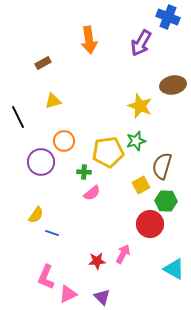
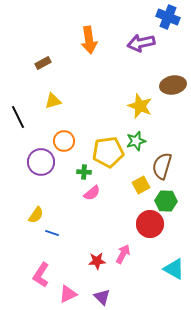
purple arrow: rotated 48 degrees clockwise
pink L-shape: moved 5 px left, 2 px up; rotated 10 degrees clockwise
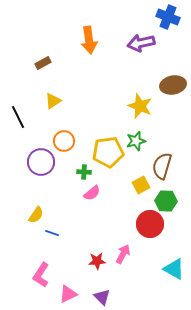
yellow triangle: rotated 18 degrees counterclockwise
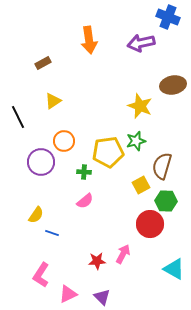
pink semicircle: moved 7 px left, 8 px down
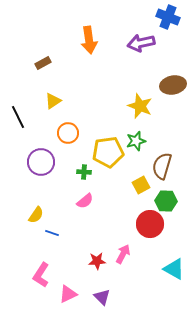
orange circle: moved 4 px right, 8 px up
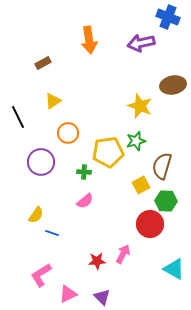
pink L-shape: rotated 25 degrees clockwise
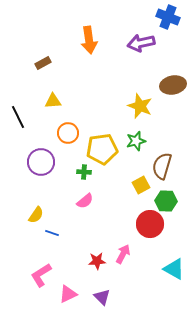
yellow triangle: rotated 30 degrees clockwise
yellow pentagon: moved 6 px left, 3 px up
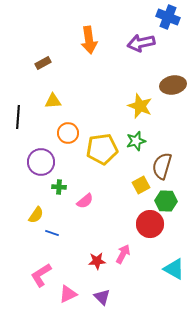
black line: rotated 30 degrees clockwise
green cross: moved 25 px left, 15 px down
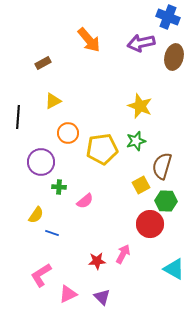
orange arrow: rotated 32 degrees counterclockwise
brown ellipse: moved 1 px right, 28 px up; rotated 65 degrees counterclockwise
yellow triangle: rotated 24 degrees counterclockwise
